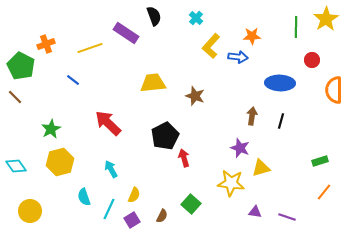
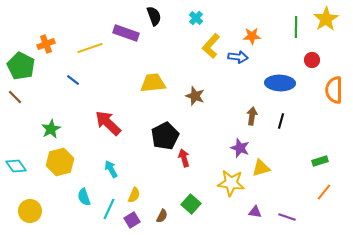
purple rectangle at (126, 33): rotated 15 degrees counterclockwise
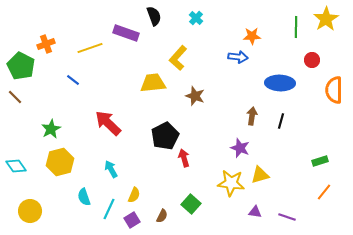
yellow L-shape at (211, 46): moved 33 px left, 12 px down
yellow triangle at (261, 168): moved 1 px left, 7 px down
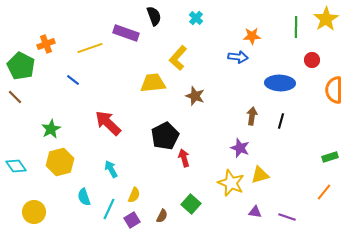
green rectangle at (320, 161): moved 10 px right, 4 px up
yellow star at (231, 183): rotated 16 degrees clockwise
yellow circle at (30, 211): moved 4 px right, 1 px down
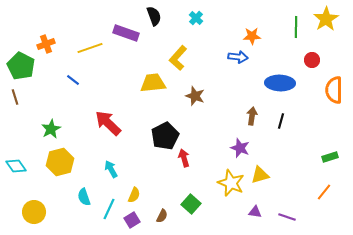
brown line at (15, 97): rotated 28 degrees clockwise
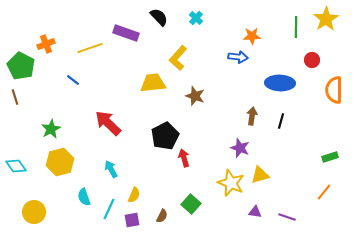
black semicircle at (154, 16): moved 5 px right, 1 px down; rotated 24 degrees counterclockwise
purple square at (132, 220): rotated 21 degrees clockwise
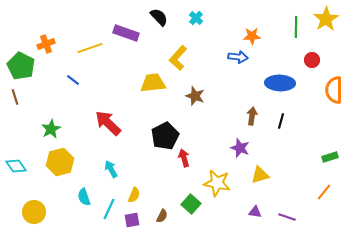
yellow star at (231, 183): moved 14 px left; rotated 12 degrees counterclockwise
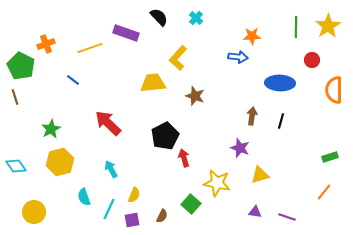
yellow star at (326, 19): moved 2 px right, 7 px down
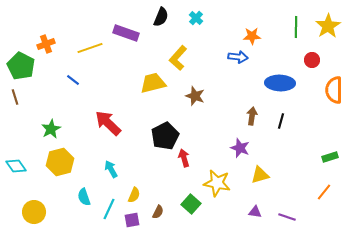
black semicircle at (159, 17): moved 2 px right; rotated 66 degrees clockwise
yellow trapezoid at (153, 83): rotated 8 degrees counterclockwise
brown semicircle at (162, 216): moved 4 px left, 4 px up
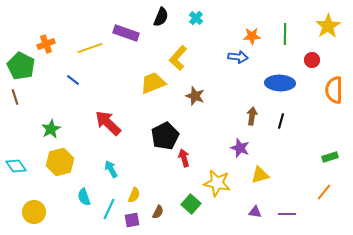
green line at (296, 27): moved 11 px left, 7 px down
yellow trapezoid at (153, 83): rotated 8 degrees counterclockwise
purple line at (287, 217): moved 3 px up; rotated 18 degrees counterclockwise
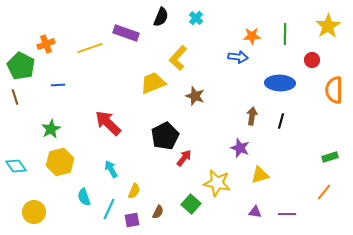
blue line at (73, 80): moved 15 px left, 5 px down; rotated 40 degrees counterclockwise
red arrow at (184, 158): rotated 54 degrees clockwise
yellow semicircle at (134, 195): moved 4 px up
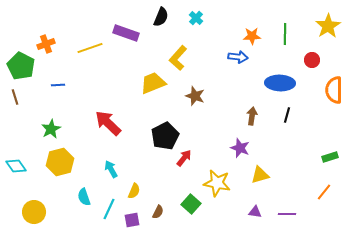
black line at (281, 121): moved 6 px right, 6 px up
